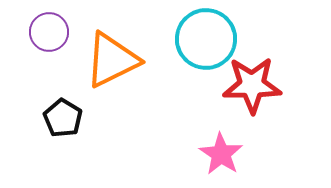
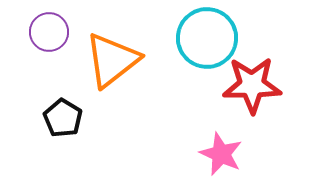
cyan circle: moved 1 px right, 1 px up
orange triangle: rotated 12 degrees counterclockwise
pink star: rotated 9 degrees counterclockwise
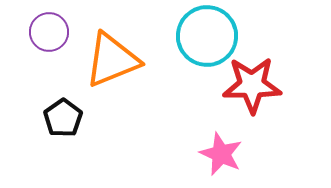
cyan circle: moved 2 px up
orange triangle: rotated 16 degrees clockwise
black pentagon: rotated 6 degrees clockwise
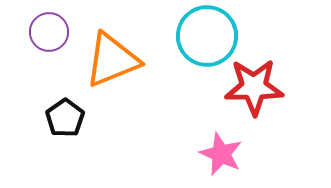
red star: moved 2 px right, 2 px down
black pentagon: moved 2 px right
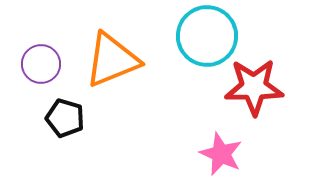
purple circle: moved 8 px left, 32 px down
black pentagon: rotated 21 degrees counterclockwise
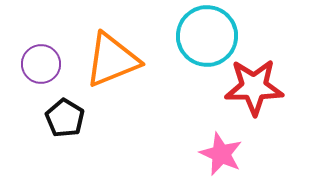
black pentagon: rotated 15 degrees clockwise
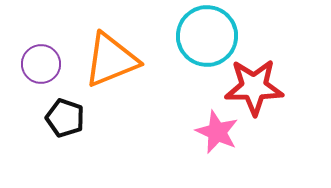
orange triangle: moved 1 px left
black pentagon: rotated 12 degrees counterclockwise
pink star: moved 4 px left, 22 px up
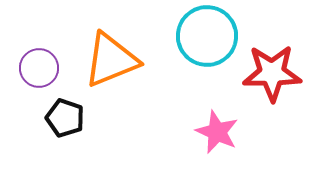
purple circle: moved 2 px left, 4 px down
red star: moved 18 px right, 14 px up
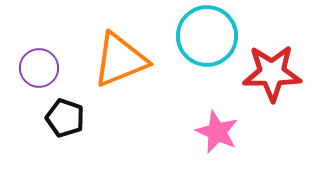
orange triangle: moved 9 px right
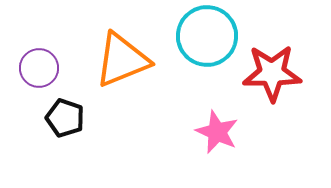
orange triangle: moved 2 px right
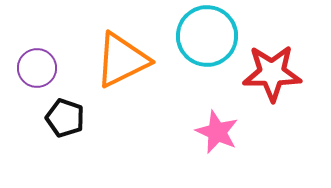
orange triangle: rotated 4 degrees counterclockwise
purple circle: moved 2 px left
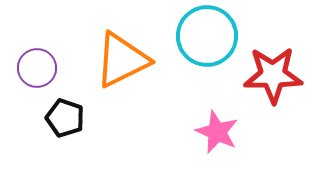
red star: moved 1 px right, 2 px down
